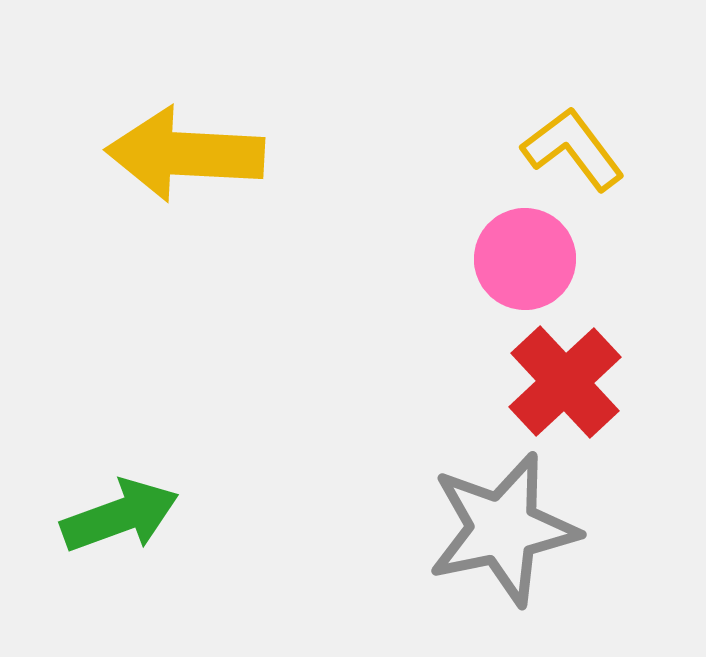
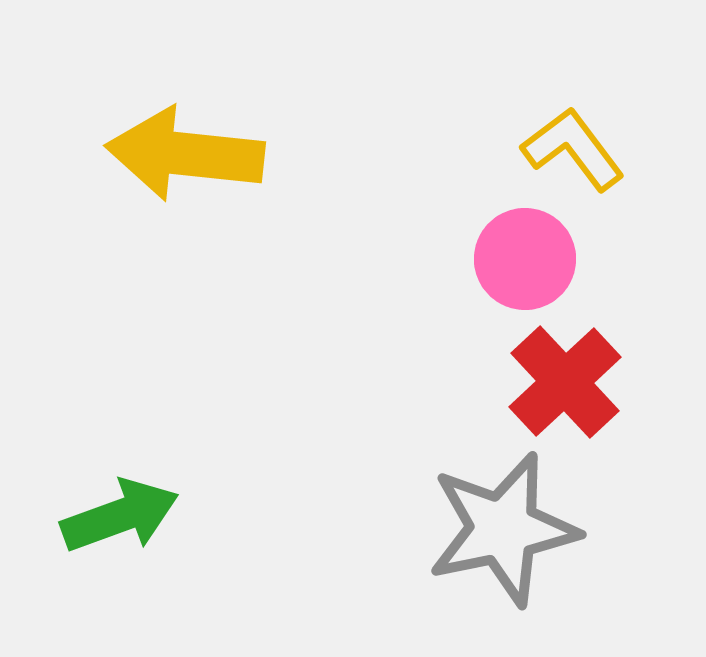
yellow arrow: rotated 3 degrees clockwise
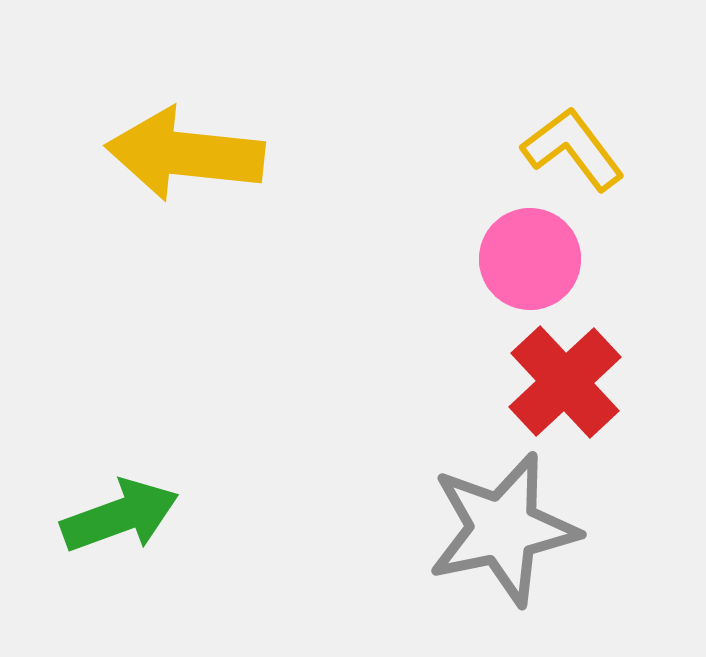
pink circle: moved 5 px right
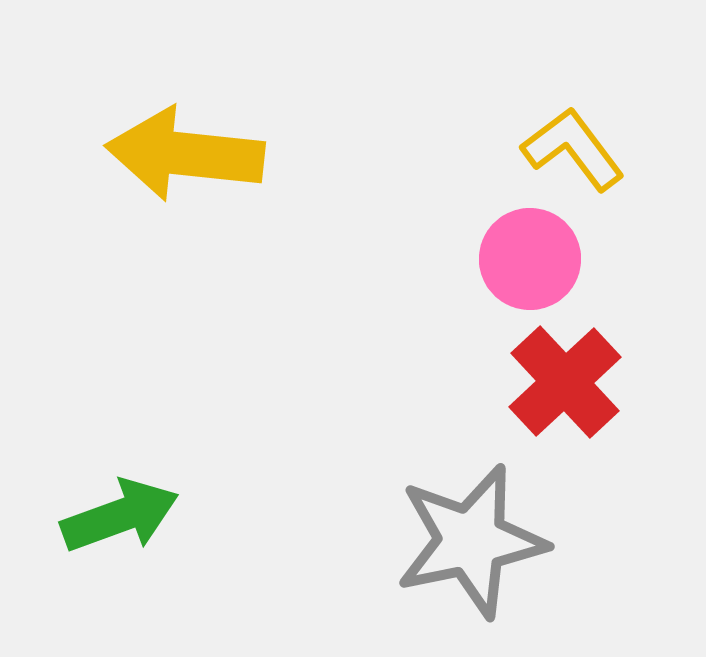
gray star: moved 32 px left, 12 px down
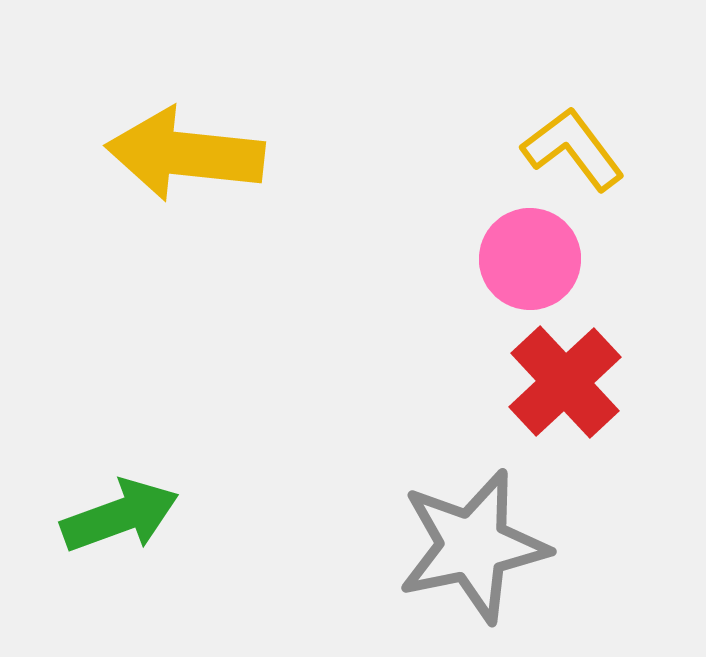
gray star: moved 2 px right, 5 px down
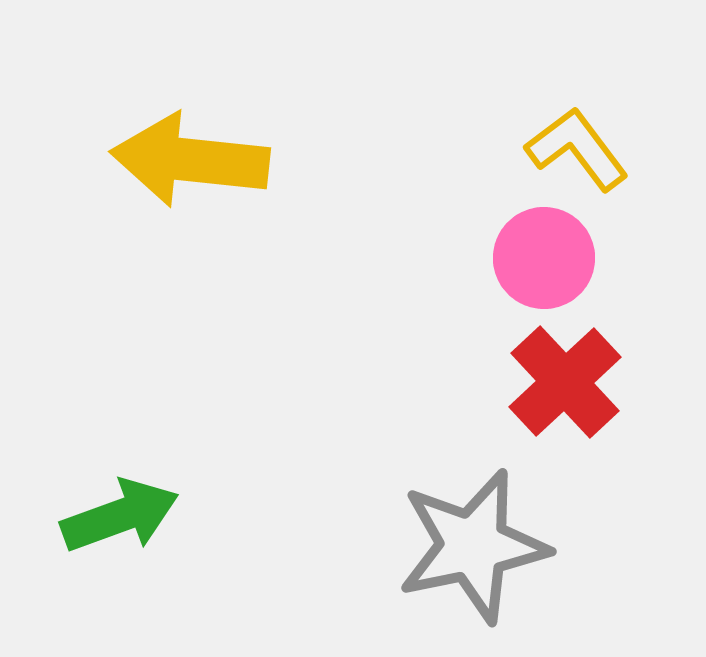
yellow L-shape: moved 4 px right
yellow arrow: moved 5 px right, 6 px down
pink circle: moved 14 px right, 1 px up
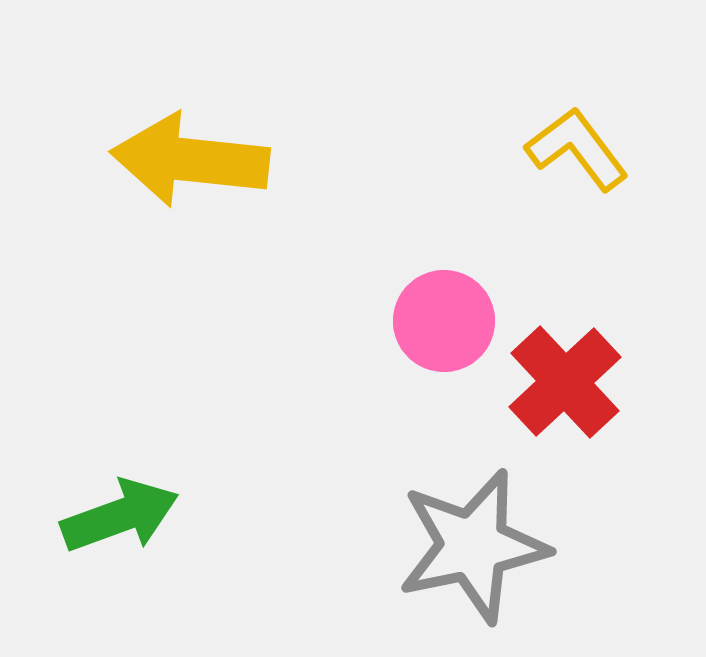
pink circle: moved 100 px left, 63 px down
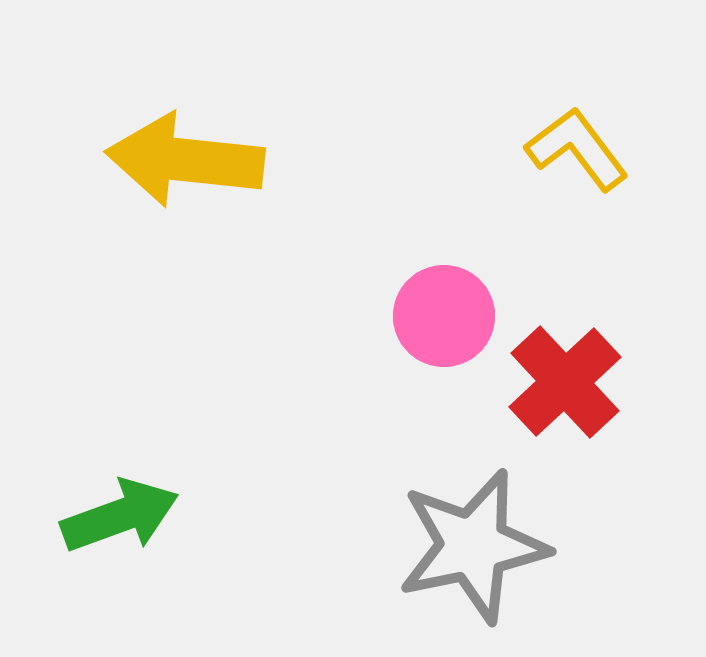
yellow arrow: moved 5 px left
pink circle: moved 5 px up
